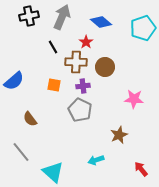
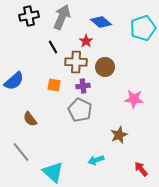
red star: moved 1 px up
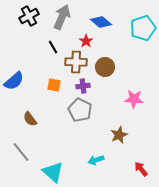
black cross: rotated 18 degrees counterclockwise
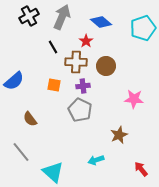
brown circle: moved 1 px right, 1 px up
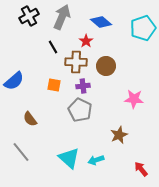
cyan triangle: moved 16 px right, 14 px up
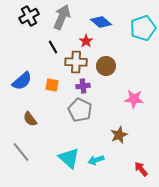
blue semicircle: moved 8 px right
orange square: moved 2 px left
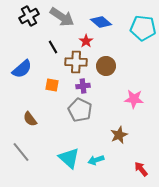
gray arrow: rotated 100 degrees clockwise
cyan pentagon: rotated 25 degrees clockwise
blue semicircle: moved 12 px up
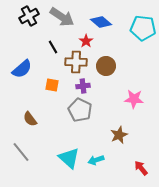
red arrow: moved 1 px up
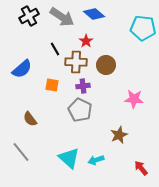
blue diamond: moved 7 px left, 8 px up
black line: moved 2 px right, 2 px down
brown circle: moved 1 px up
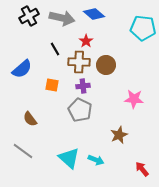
gray arrow: moved 1 px down; rotated 20 degrees counterclockwise
brown cross: moved 3 px right
gray line: moved 2 px right, 1 px up; rotated 15 degrees counterclockwise
cyan arrow: rotated 140 degrees counterclockwise
red arrow: moved 1 px right, 1 px down
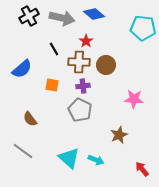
black line: moved 1 px left
